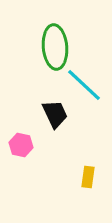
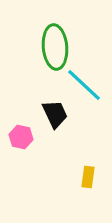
pink hexagon: moved 8 px up
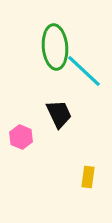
cyan line: moved 14 px up
black trapezoid: moved 4 px right
pink hexagon: rotated 10 degrees clockwise
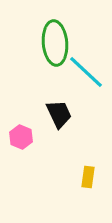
green ellipse: moved 4 px up
cyan line: moved 2 px right, 1 px down
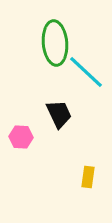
pink hexagon: rotated 20 degrees counterclockwise
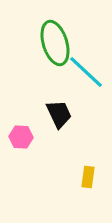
green ellipse: rotated 12 degrees counterclockwise
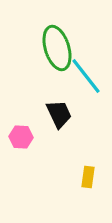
green ellipse: moved 2 px right, 5 px down
cyan line: moved 4 px down; rotated 9 degrees clockwise
